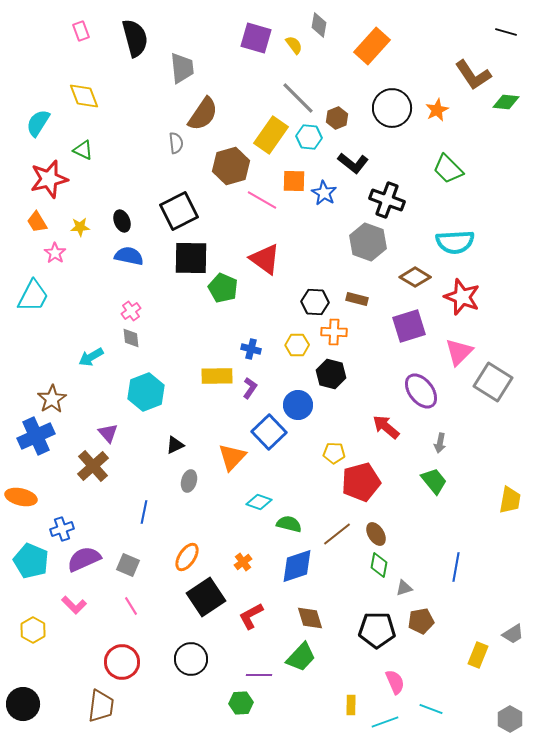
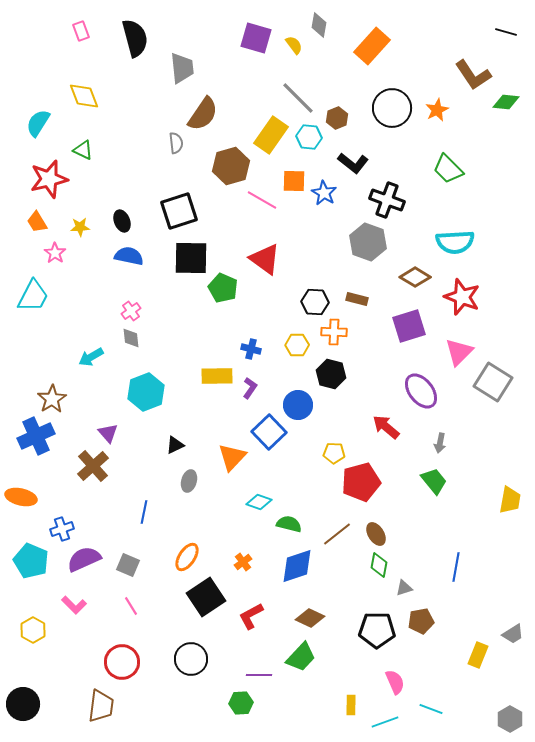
black square at (179, 211): rotated 9 degrees clockwise
brown diamond at (310, 618): rotated 48 degrees counterclockwise
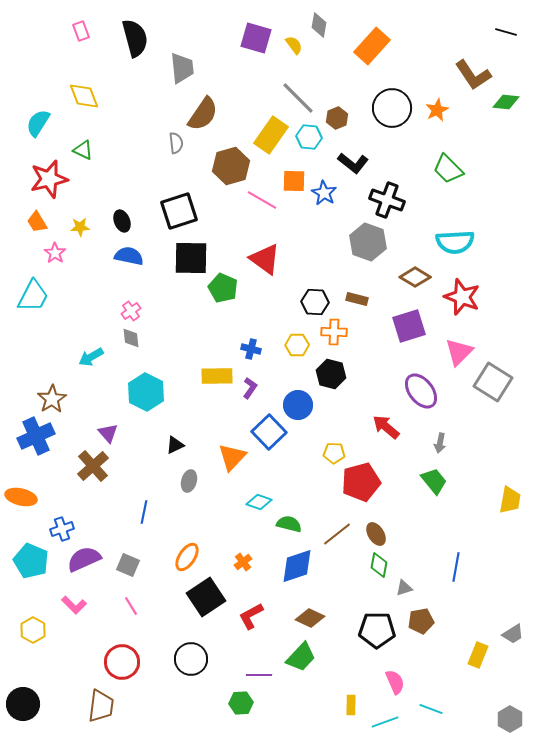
cyan hexagon at (146, 392): rotated 12 degrees counterclockwise
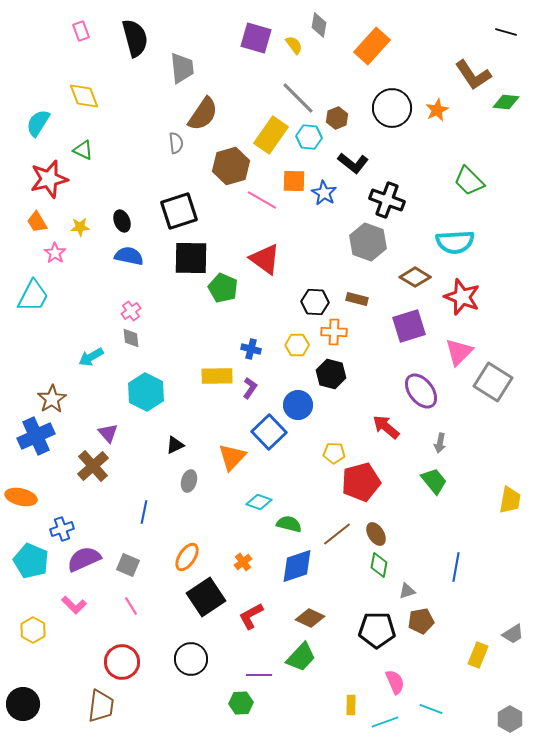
green trapezoid at (448, 169): moved 21 px right, 12 px down
gray triangle at (404, 588): moved 3 px right, 3 px down
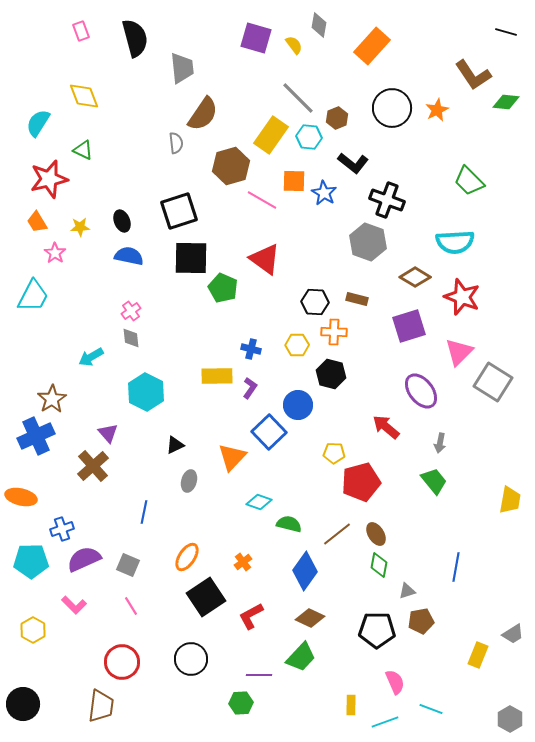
cyan pentagon at (31, 561): rotated 24 degrees counterclockwise
blue diamond at (297, 566): moved 8 px right, 5 px down; rotated 36 degrees counterclockwise
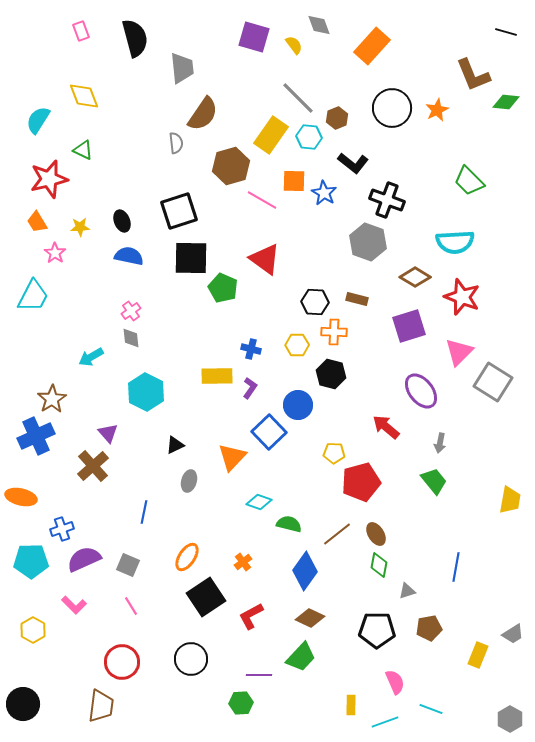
gray diamond at (319, 25): rotated 30 degrees counterclockwise
purple square at (256, 38): moved 2 px left, 1 px up
brown L-shape at (473, 75): rotated 12 degrees clockwise
cyan semicircle at (38, 123): moved 3 px up
brown pentagon at (421, 621): moved 8 px right, 7 px down
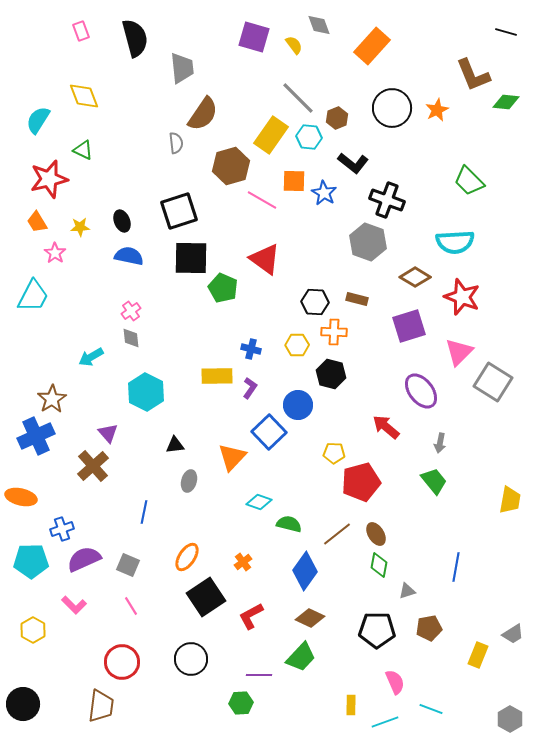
black triangle at (175, 445): rotated 18 degrees clockwise
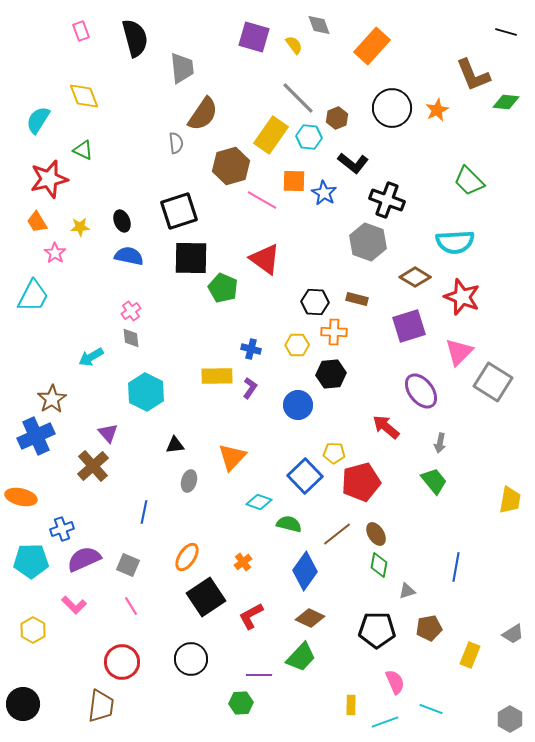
black hexagon at (331, 374): rotated 20 degrees counterclockwise
blue square at (269, 432): moved 36 px right, 44 px down
yellow rectangle at (478, 655): moved 8 px left
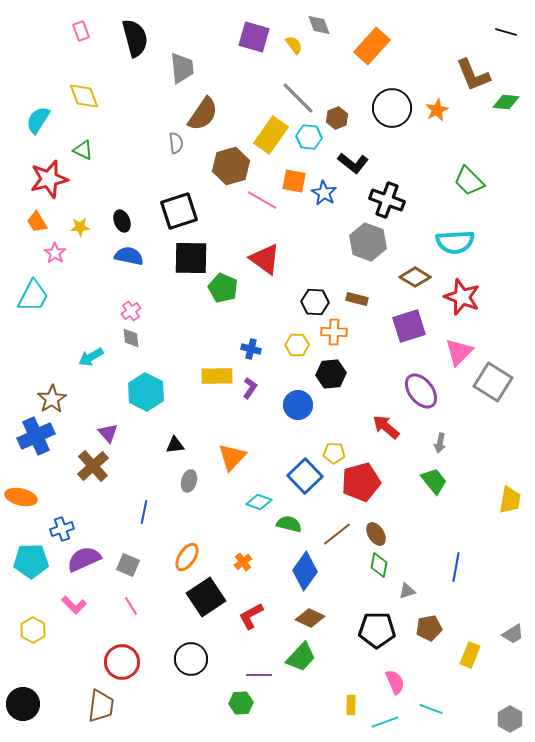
orange square at (294, 181): rotated 10 degrees clockwise
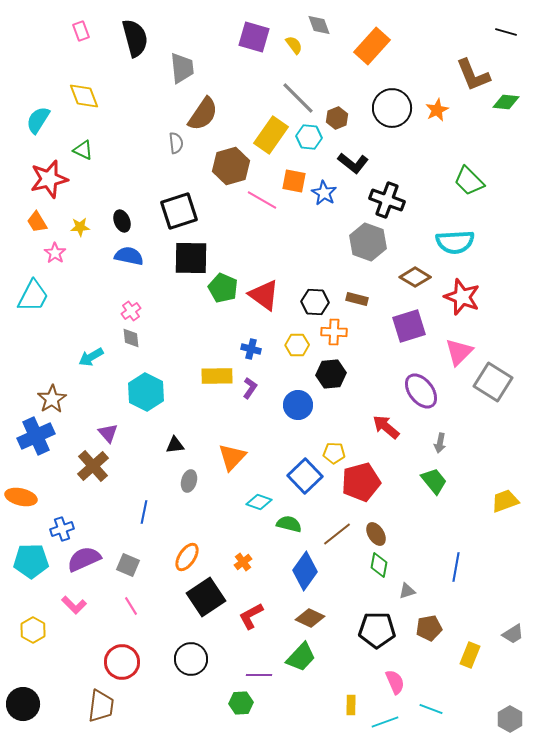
red triangle at (265, 259): moved 1 px left, 36 px down
yellow trapezoid at (510, 500): moved 5 px left, 1 px down; rotated 120 degrees counterclockwise
